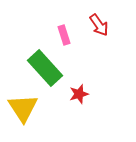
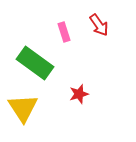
pink rectangle: moved 3 px up
green rectangle: moved 10 px left, 5 px up; rotated 12 degrees counterclockwise
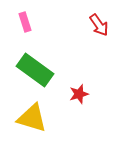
pink rectangle: moved 39 px left, 10 px up
green rectangle: moved 7 px down
yellow triangle: moved 9 px right, 10 px down; rotated 40 degrees counterclockwise
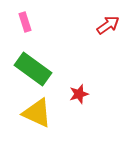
red arrow: moved 9 px right; rotated 90 degrees counterclockwise
green rectangle: moved 2 px left, 1 px up
yellow triangle: moved 5 px right, 5 px up; rotated 8 degrees clockwise
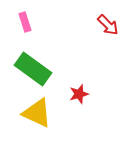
red arrow: rotated 80 degrees clockwise
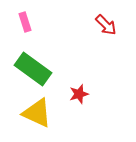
red arrow: moved 2 px left
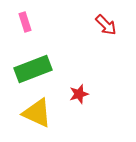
green rectangle: rotated 57 degrees counterclockwise
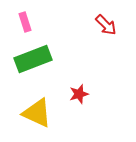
green rectangle: moved 10 px up
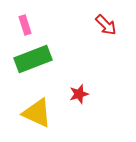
pink rectangle: moved 3 px down
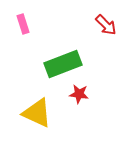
pink rectangle: moved 2 px left, 1 px up
green rectangle: moved 30 px right, 5 px down
red star: rotated 24 degrees clockwise
